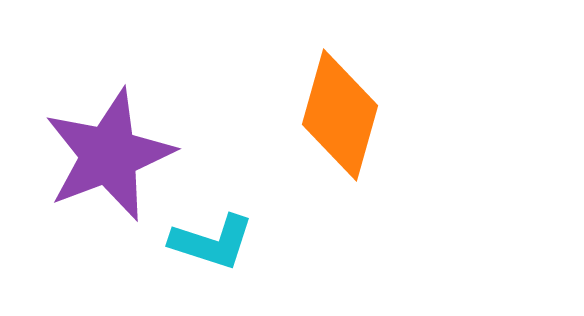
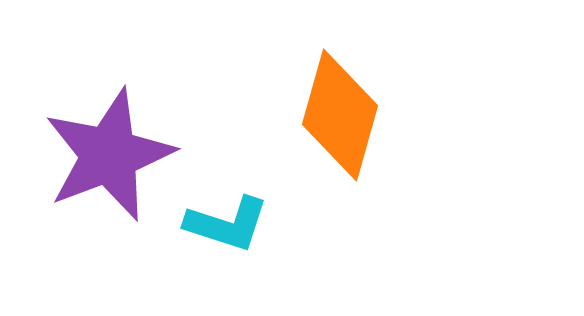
cyan L-shape: moved 15 px right, 18 px up
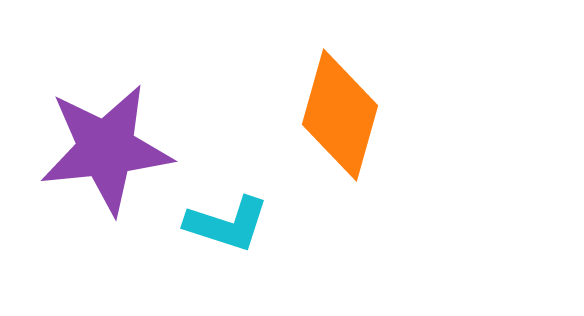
purple star: moved 3 px left, 6 px up; rotated 15 degrees clockwise
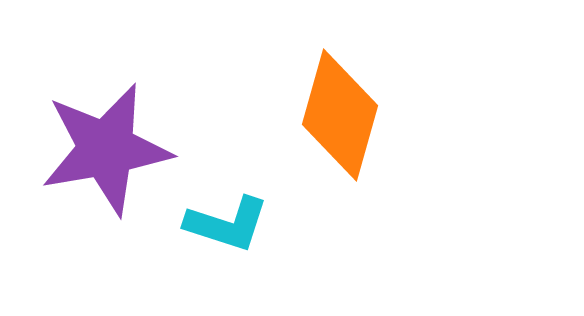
purple star: rotated 4 degrees counterclockwise
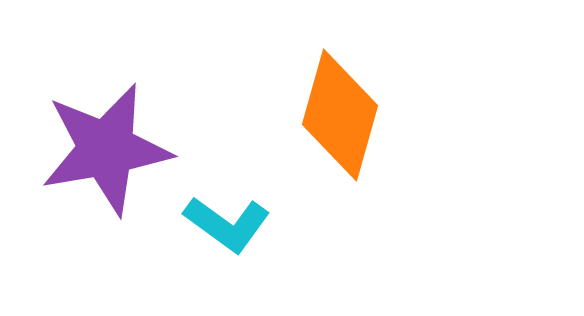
cyan L-shape: rotated 18 degrees clockwise
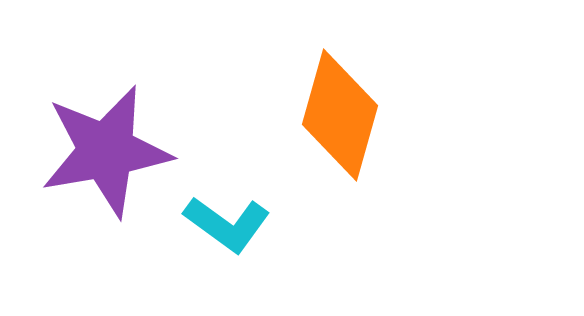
purple star: moved 2 px down
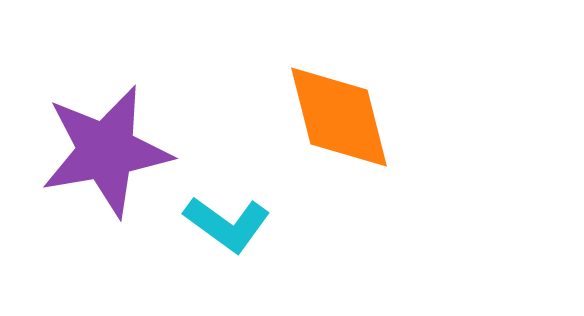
orange diamond: moved 1 px left, 2 px down; rotated 30 degrees counterclockwise
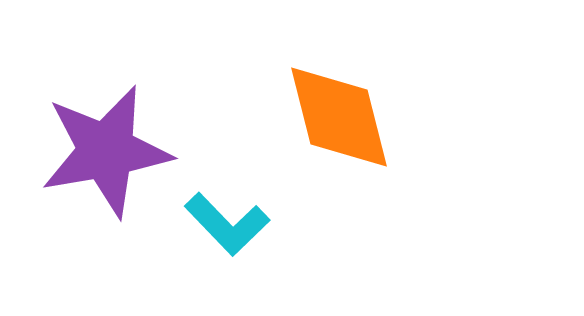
cyan L-shape: rotated 10 degrees clockwise
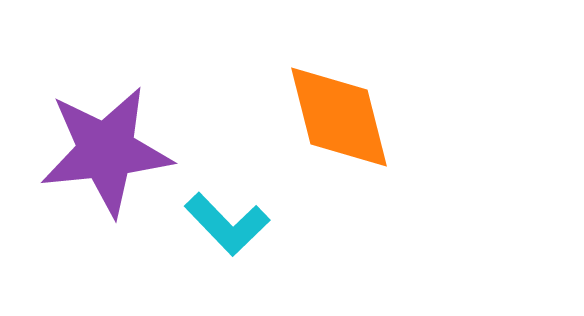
purple star: rotated 4 degrees clockwise
